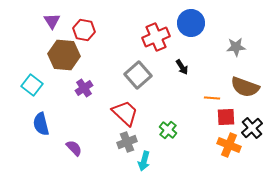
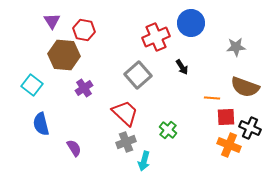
black cross: moved 2 px left; rotated 25 degrees counterclockwise
gray cross: moved 1 px left
purple semicircle: rotated 12 degrees clockwise
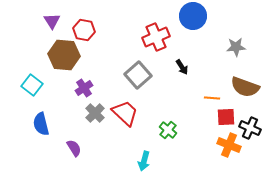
blue circle: moved 2 px right, 7 px up
gray cross: moved 31 px left, 29 px up; rotated 24 degrees counterclockwise
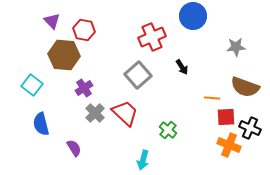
purple triangle: rotated 12 degrees counterclockwise
red cross: moved 4 px left
cyan arrow: moved 1 px left, 1 px up
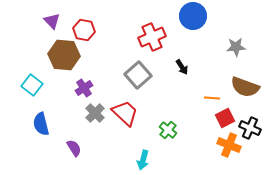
red square: moved 1 px left, 1 px down; rotated 24 degrees counterclockwise
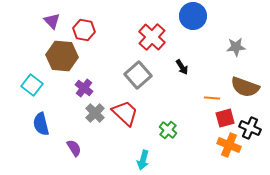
red cross: rotated 24 degrees counterclockwise
brown hexagon: moved 2 px left, 1 px down
purple cross: rotated 18 degrees counterclockwise
red square: rotated 12 degrees clockwise
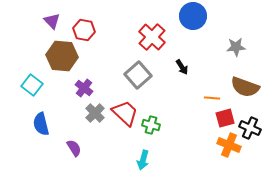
green cross: moved 17 px left, 5 px up; rotated 24 degrees counterclockwise
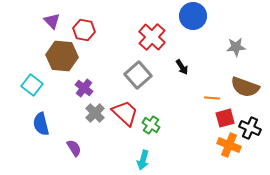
green cross: rotated 18 degrees clockwise
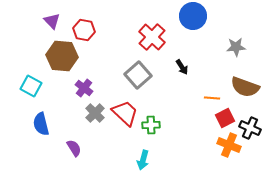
cyan square: moved 1 px left, 1 px down; rotated 10 degrees counterclockwise
red square: rotated 12 degrees counterclockwise
green cross: rotated 36 degrees counterclockwise
